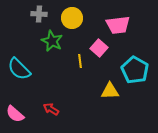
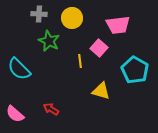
green star: moved 3 px left
yellow triangle: moved 9 px left; rotated 18 degrees clockwise
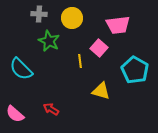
cyan semicircle: moved 2 px right
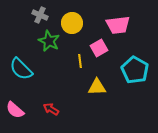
gray cross: moved 1 px right, 1 px down; rotated 21 degrees clockwise
yellow circle: moved 5 px down
pink square: rotated 18 degrees clockwise
yellow triangle: moved 4 px left, 4 px up; rotated 18 degrees counterclockwise
pink semicircle: moved 4 px up
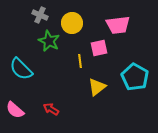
pink square: rotated 18 degrees clockwise
cyan pentagon: moved 7 px down
yellow triangle: rotated 36 degrees counterclockwise
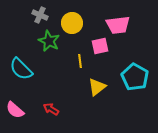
pink square: moved 1 px right, 2 px up
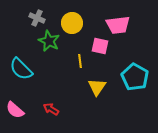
gray cross: moved 3 px left, 3 px down
pink square: rotated 24 degrees clockwise
yellow triangle: rotated 18 degrees counterclockwise
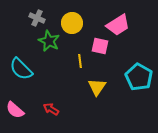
pink trapezoid: rotated 25 degrees counterclockwise
cyan pentagon: moved 4 px right
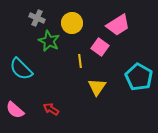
pink square: moved 1 px down; rotated 24 degrees clockwise
